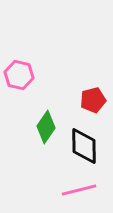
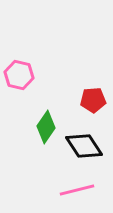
red pentagon: rotated 10 degrees clockwise
black diamond: rotated 33 degrees counterclockwise
pink line: moved 2 px left
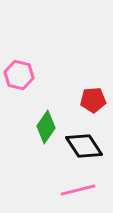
pink line: moved 1 px right
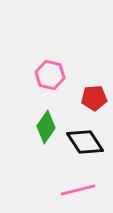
pink hexagon: moved 31 px right
red pentagon: moved 1 px right, 2 px up
black diamond: moved 1 px right, 4 px up
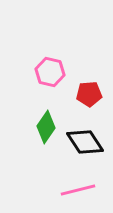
pink hexagon: moved 3 px up
red pentagon: moved 5 px left, 4 px up
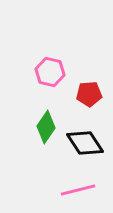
black diamond: moved 1 px down
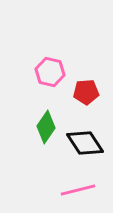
red pentagon: moved 3 px left, 2 px up
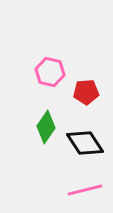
pink line: moved 7 px right
